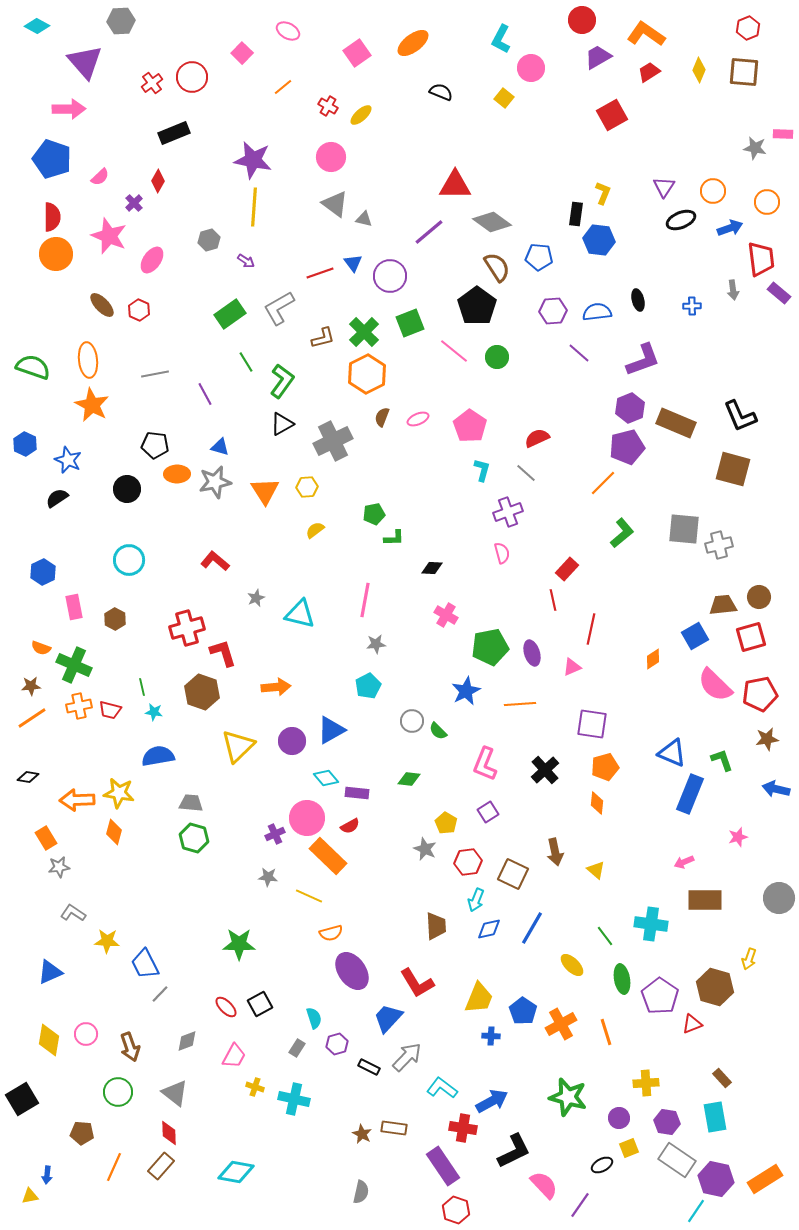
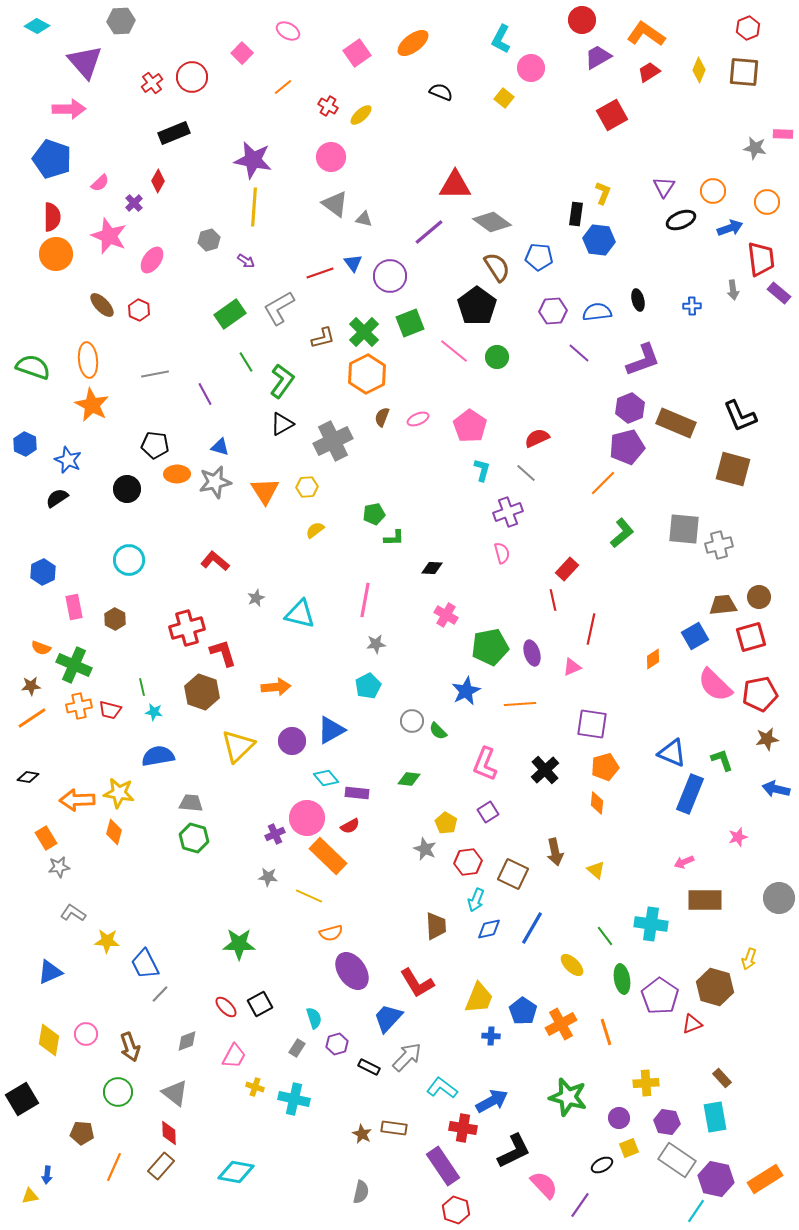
pink semicircle at (100, 177): moved 6 px down
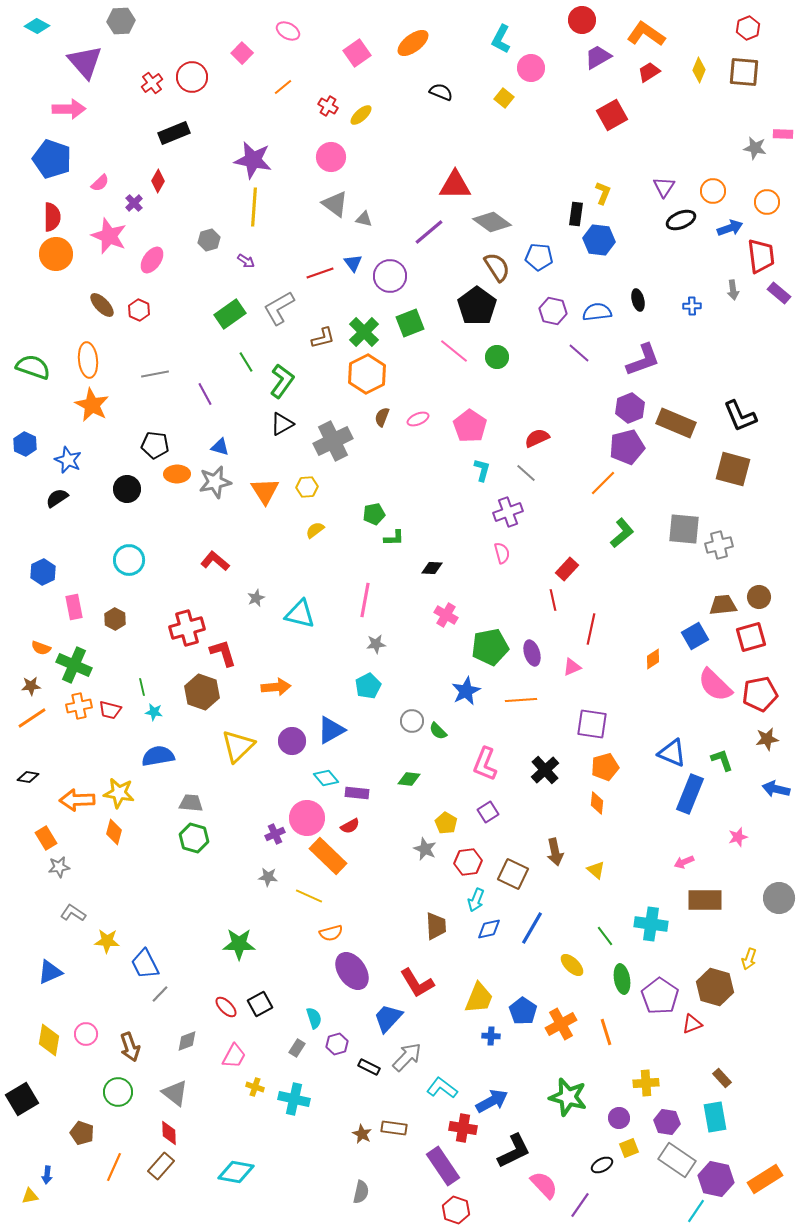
red trapezoid at (761, 259): moved 3 px up
purple hexagon at (553, 311): rotated 16 degrees clockwise
orange line at (520, 704): moved 1 px right, 4 px up
brown pentagon at (82, 1133): rotated 15 degrees clockwise
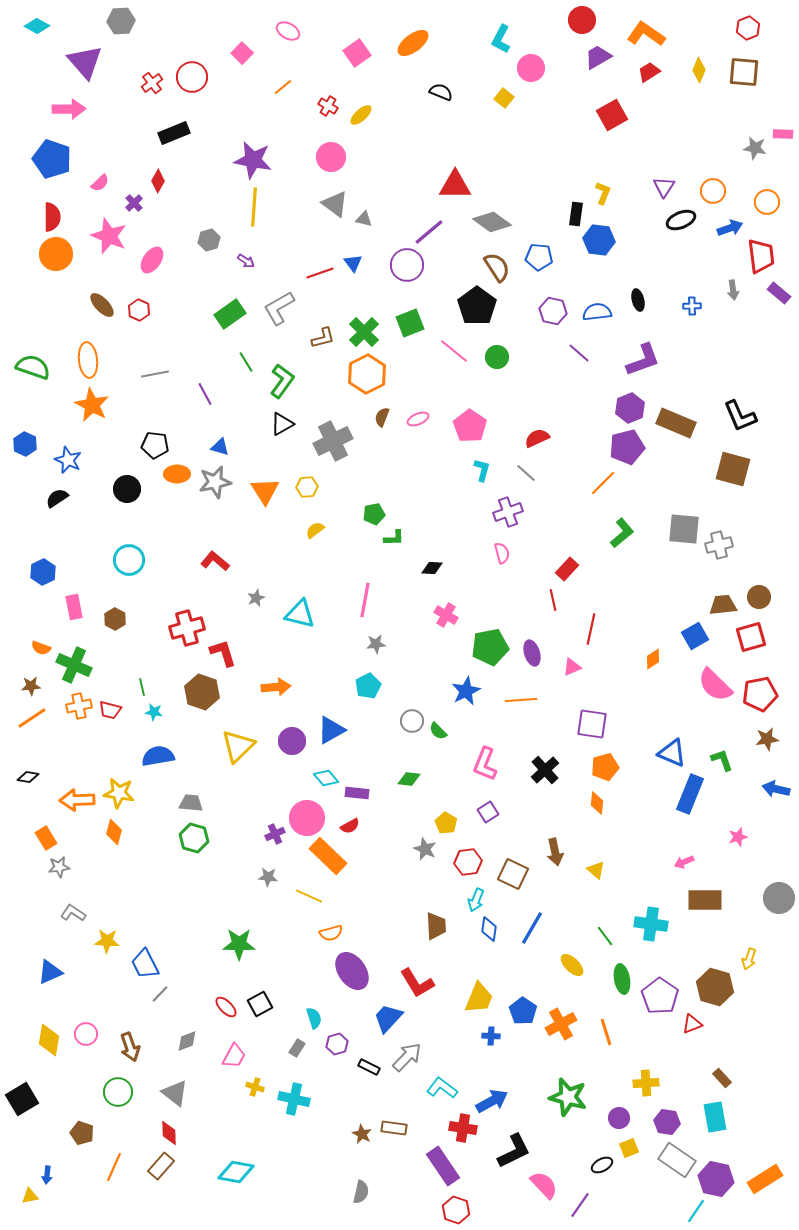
purple circle at (390, 276): moved 17 px right, 11 px up
blue diamond at (489, 929): rotated 70 degrees counterclockwise
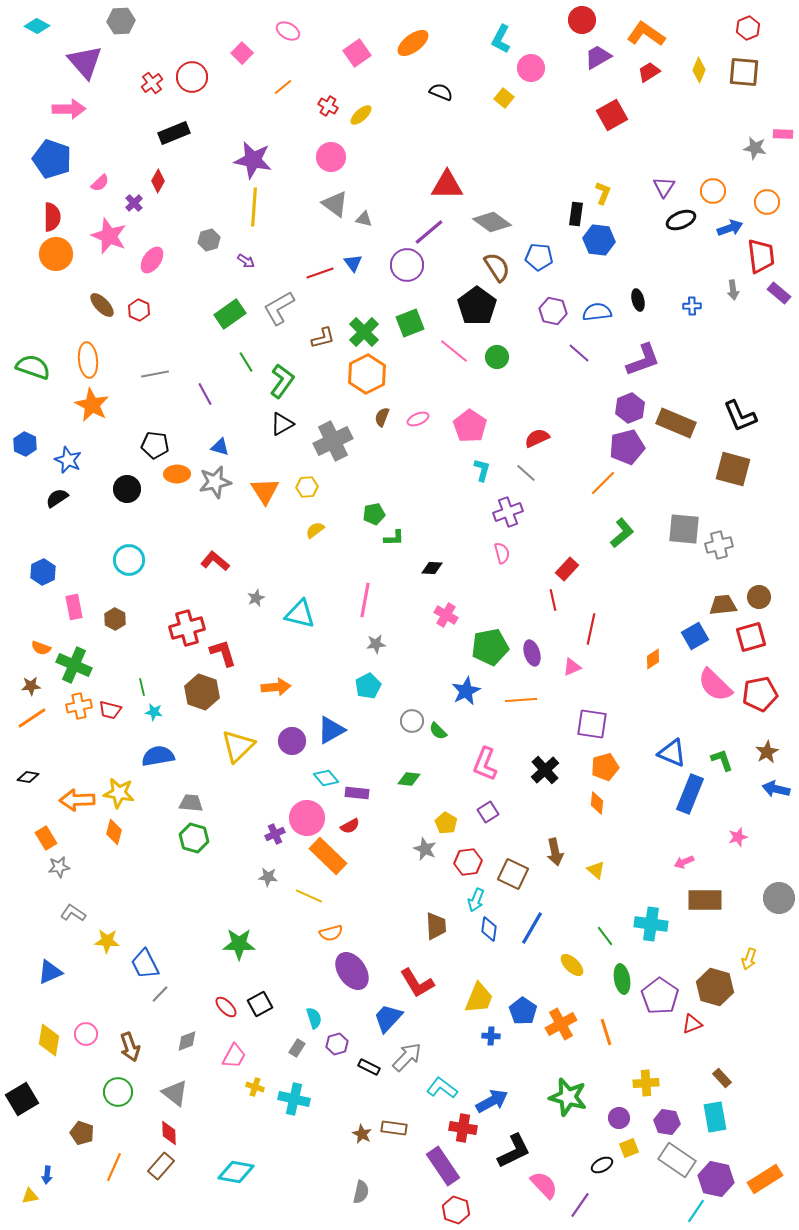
red triangle at (455, 185): moved 8 px left
brown star at (767, 739): moved 13 px down; rotated 20 degrees counterclockwise
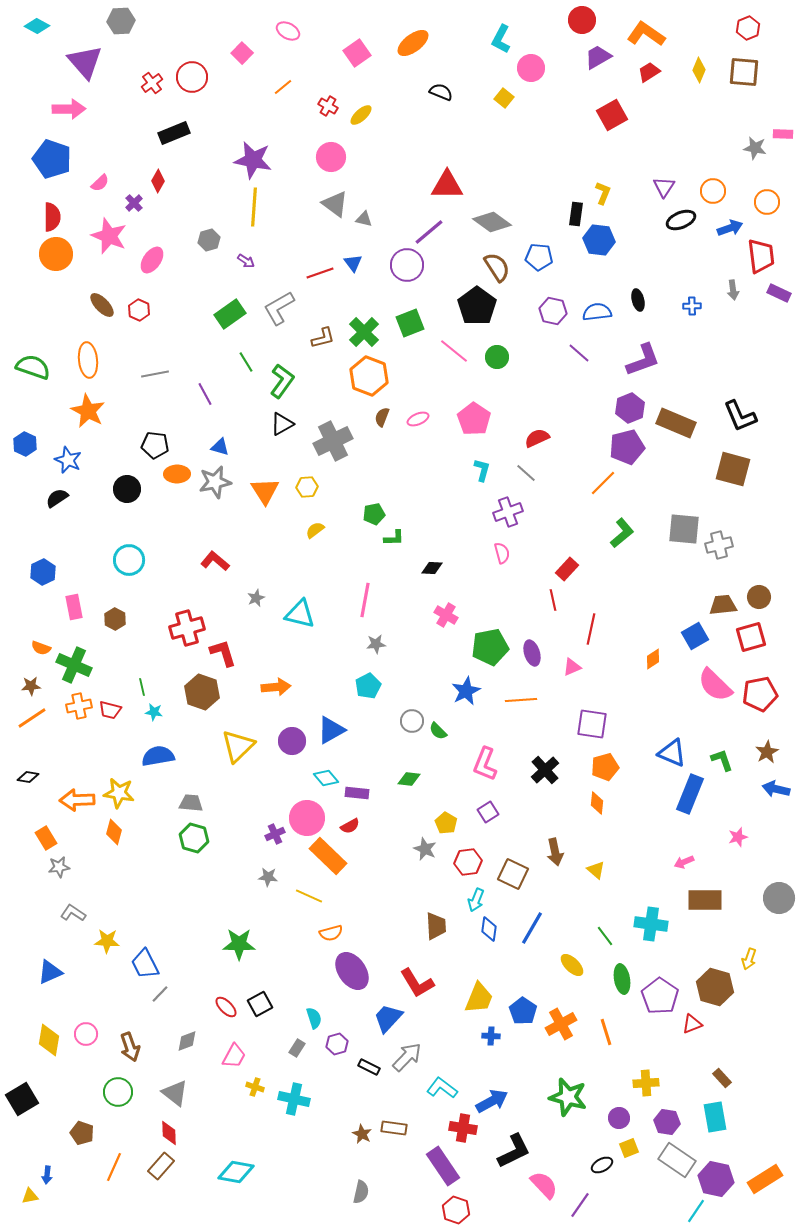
purple rectangle at (779, 293): rotated 15 degrees counterclockwise
orange hexagon at (367, 374): moved 2 px right, 2 px down; rotated 12 degrees counterclockwise
orange star at (92, 405): moved 4 px left, 6 px down
pink pentagon at (470, 426): moved 4 px right, 7 px up
